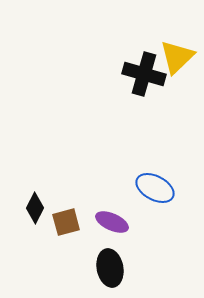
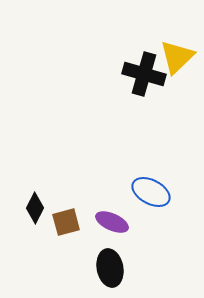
blue ellipse: moved 4 px left, 4 px down
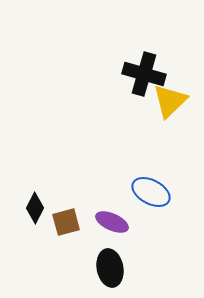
yellow triangle: moved 7 px left, 44 px down
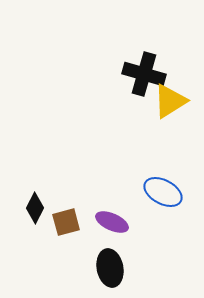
yellow triangle: rotated 12 degrees clockwise
blue ellipse: moved 12 px right
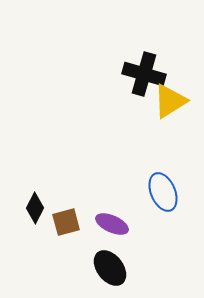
blue ellipse: rotated 39 degrees clockwise
purple ellipse: moved 2 px down
black ellipse: rotated 27 degrees counterclockwise
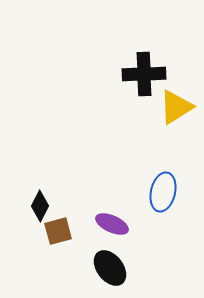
black cross: rotated 18 degrees counterclockwise
yellow triangle: moved 6 px right, 6 px down
blue ellipse: rotated 36 degrees clockwise
black diamond: moved 5 px right, 2 px up
brown square: moved 8 px left, 9 px down
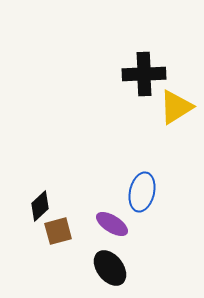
blue ellipse: moved 21 px left
black diamond: rotated 20 degrees clockwise
purple ellipse: rotated 8 degrees clockwise
